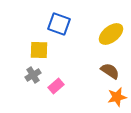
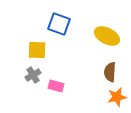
yellow ellipse: moved 4 px left, 2 px down; rotated 65 degrees clockwise
yellow square: moved 2 px left
brown semicircle: moved 1 px down; rotated 120 degrees counterclockwise
pink rectangle: rotated 56 degrees clockwise
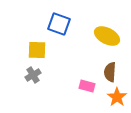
pink rectangle: moved 31 px right
orange star: rotated 24 degrees counterclockwise
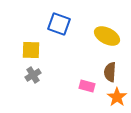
yellow square: moved 6 px left
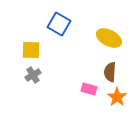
blue square: rotated 10 degrees clockwise
yellow ellipse: moved 2 px right, 2 px down
pink rectangle: moved 2 px right, 3 px down
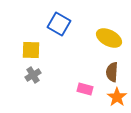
brown semicircle: moved 2 px right
pink rectangle: moved 4 px left
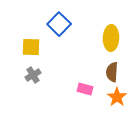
blue square: rotated 15 degrees clockwise
yellow ellipse: moved 2 px right; rotated 65 degrees clockwise
yellow square: moved 3 px up
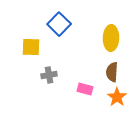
gray cross: moved 16 px right; rotated 21 degrees clockwise
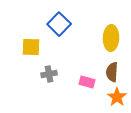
gray cross: moved 1 px up
pink rectangle: moved 2 px right, 7 px up
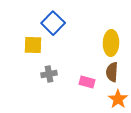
blue square: moved 6 px left, 1 px up
yellow ellipse: moved 5 px down
yellow square: moved 2 px right, 2 px up
orange star: moved 1 px right, 2 px down
